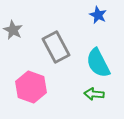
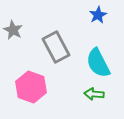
blue star: rotated 18 degrees clockwise
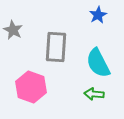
gray rectangle: rotated 32 degrees clockwise
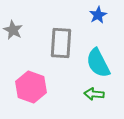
gray rectangle: moved 5 px right, 4 px up
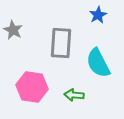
pink hexagon: moved 1 px right; rotated 12 degrees counterclockwise
green arrow: moved 20 px left, 1 px down
